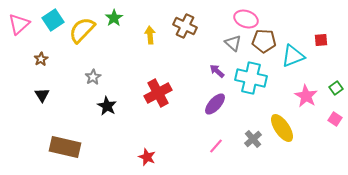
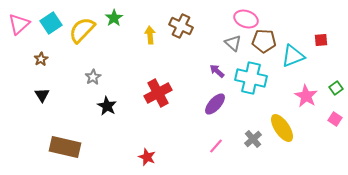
cyan square: moved 2 px left, 3 px down
brown cross: moved 4 px left
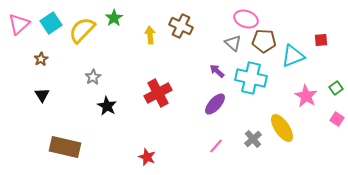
pink square: moved 2 px right
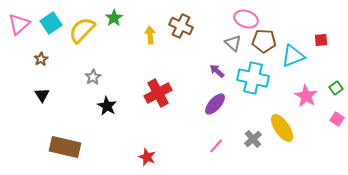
cyan cross: moved 2 px right
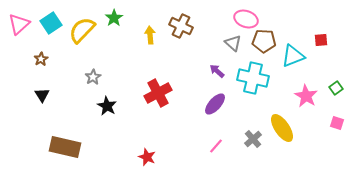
pink square: moved 4 px down; rotated 16 degrees counterclockwise
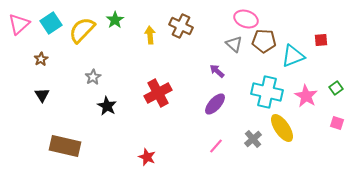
green star: moved 1 px right, 2 px down
gray triangle: moved 1 px right, 1 px down
cyan cross: moved 14 px right, 14 px down
brown rectangle: moved 1 px up
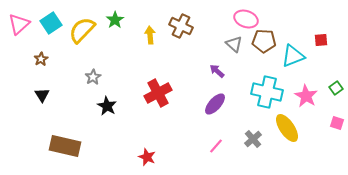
yellow ellipse: moved 5 px right
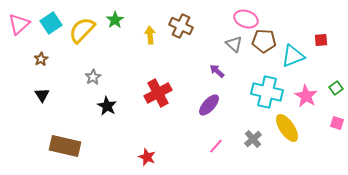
purple ellipse: moved 6 px left, 1 px down
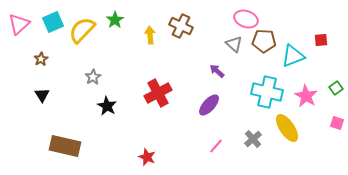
cyan square: moved 2 px right, 1 px up; rotated 10 degrees clockwise
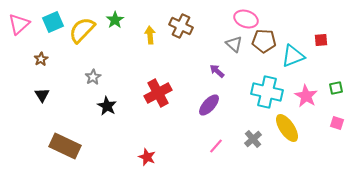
green square: rotated 24 degrees clockwise
brown rectangle: rotated 12 degrees clockwise
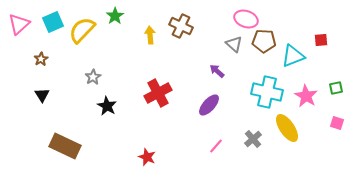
green star: moved 4 px up
